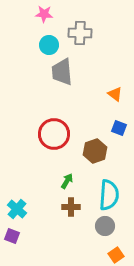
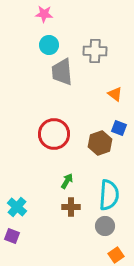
gray cross: moved 15 px right, 18 px down
brown hexagon: moved 5 px right, 8 px up
cyan cross: moved 2 px up
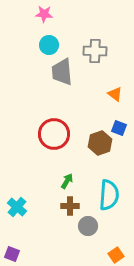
brown cross: moved 1 px left, 1 px up
gray circle: moved 17 px left
purple square: moved 18 px down
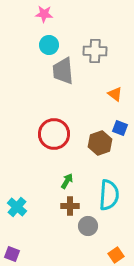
gray trapezoid: moved 1 px right, 1 px up
blue square: moved 1 px right
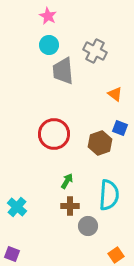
pink star: moved 4 px right, 2 px down; rotated 24 degrees clockwise
gray cross: rotated 25 degrees clockwise
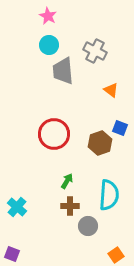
orange triangle: moved 4 px left, 4 px up
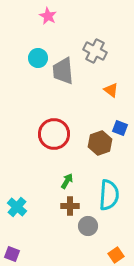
cyan circle: moved 11 px left, 13 px down
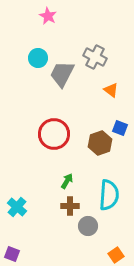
gray cross: moved 6 px down
gray trapezoid: moved 1 px left, 3 px down; rotated 32 degrees clockwise
